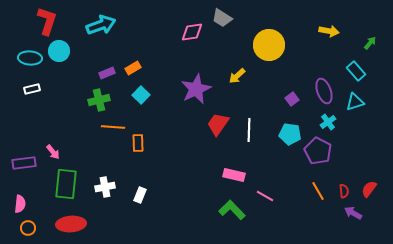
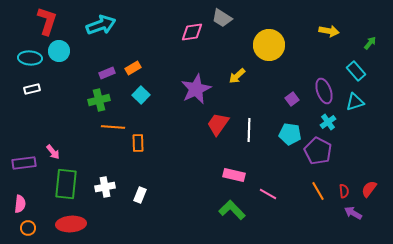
pink line at (265, 196): moved 3 px right, 2 px up
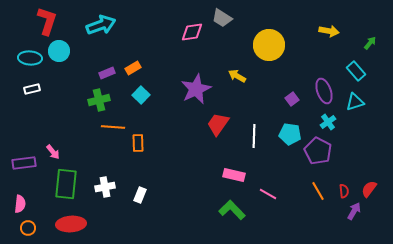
yellow arrow at (237, 76): rotated 72 degrees clockwise
white line at (249, 130): moved 5 px right, 6 px down
purple arrow at (353, 213): moved 1 px right, 2 px up; rotated 90 degrees clockwise
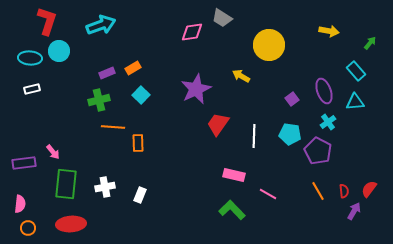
yellow arrow at (237, 76): moved 4 px right
cyan triangle at (355, 102): rotated 12 degrees clockwise
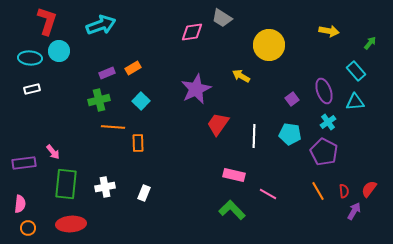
cyan square at (141, 95): moved 6 px down
purple pentagon at (318, 151): moved 6 px right, 1 px down
white rectangle at (140, 195): moved 4 px right, 2 px up
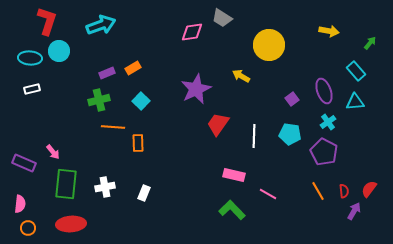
purple rectangle at (24, 163): rotated 30 degrees clockwise
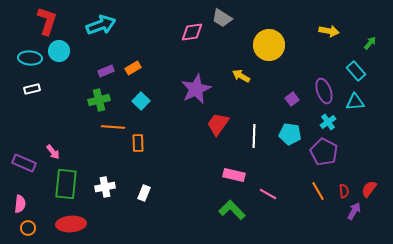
purple rectangle at (107, 73): moved 1 px left, 2 px up
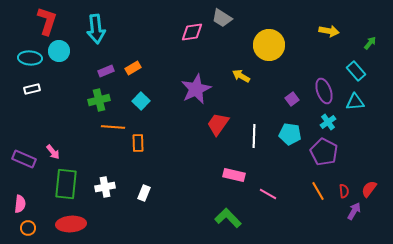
cyan arrow at (101, 25): moved 5 px left, 4 px down; rotated 104 degrees clockwise
purple rectangle at (24, 163): moved 4 px up
green L-shape at (232, 210): moved 4 px left, 8 px down
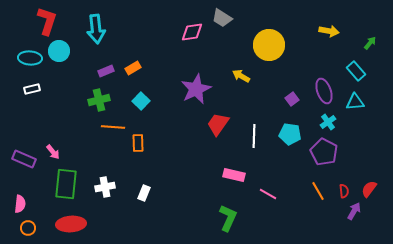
green L-shape at (228, 218): rotated 68 degrees clockwise
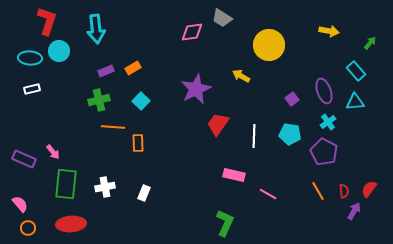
pink semicircle at (20, 204): rotated 48 degrees counterclockwise
green L-shape at (228, 218): moved 3 px left, 5 px down
